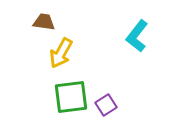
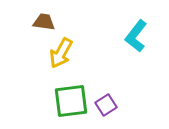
cyan L-shape: moved 1 px left
green square: moved 4 px down
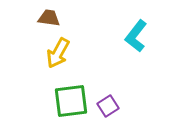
brown trapezoid: moved 5 px right, 4 px up
yellow arrow: moved 3 px left
purple square: moved 2 px right, 1 px down
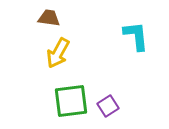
cyan L-shape: rotated 136 degrees clockwise
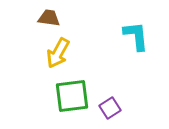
green square: moved 1 px right, 5 px up
purple square: moved 2 px right, 2 px down
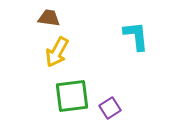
yellow arrow: moved 1 px left, 1 px up
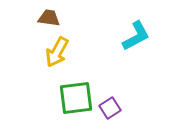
cyan L-shape: rotated 68 degrees clockwise
green square: moved 4 px right, 2 px down
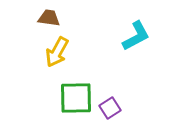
green square: rotated 6 degrees clockwise
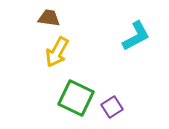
green square: rotated 27 degrees clockwise
purple square: moved 2 px right, 1 px up
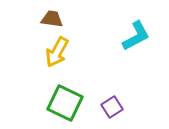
brown trapezoid: moved 3 px right, 1 px down
green square: moved 11 px left, 5 px down
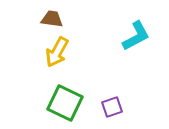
purple square: rotated 15 degrees clockwise
